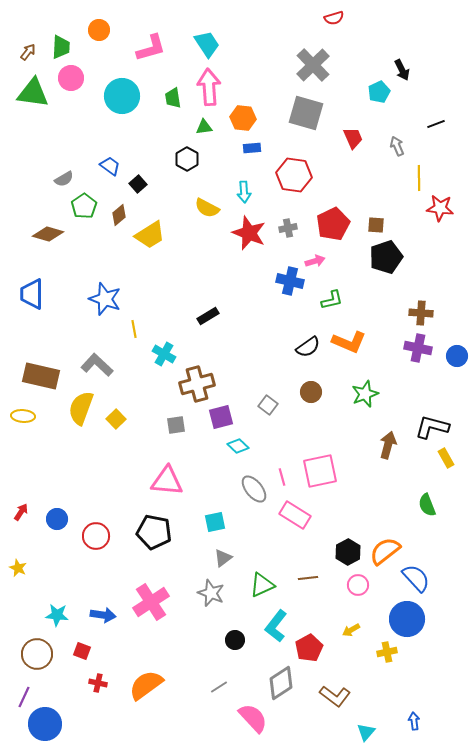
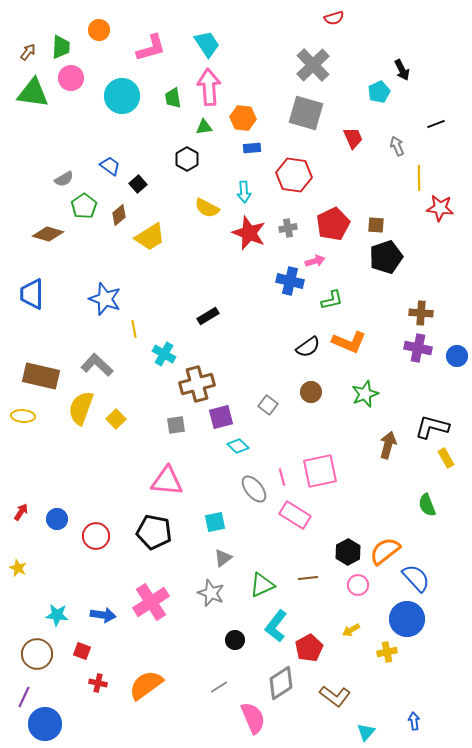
yellow trapezoid at (150, 235): moved 2 px down
pink semicircle at (253, 718): rotated 20 degrees clockwise
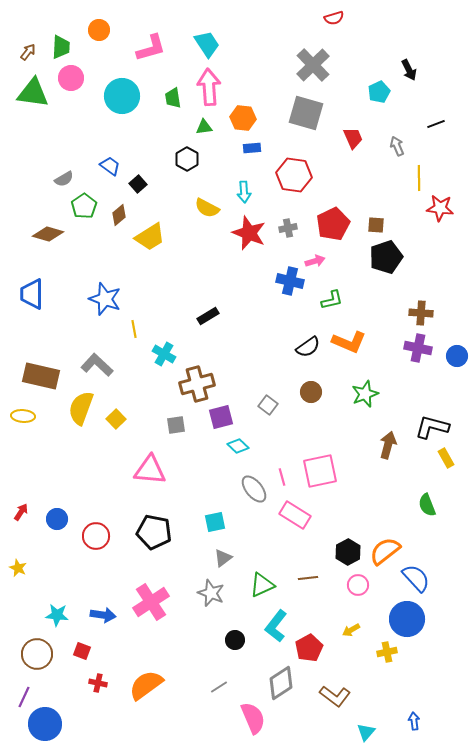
black arrow at (402, 70): moved 7 px right
pink triangle at (167, 481): moved 17 px left, 11 px up
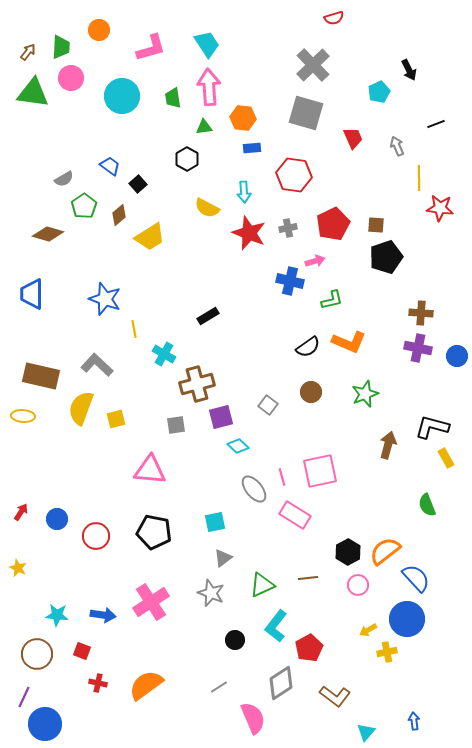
yellow square at (116, 419): rotated 30 degrees clockwise
yellow arrow at (351, 630): moved 17 px right
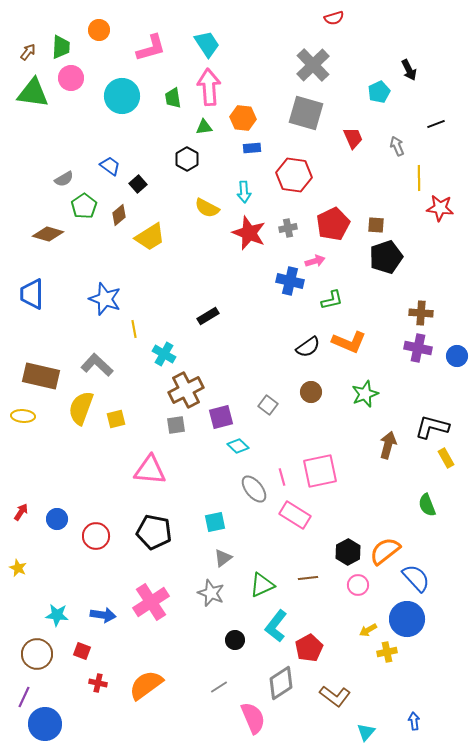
brown cross at (197, 384): moved 11 px left, 6 px down; rotated 12 degrees counterclockwise
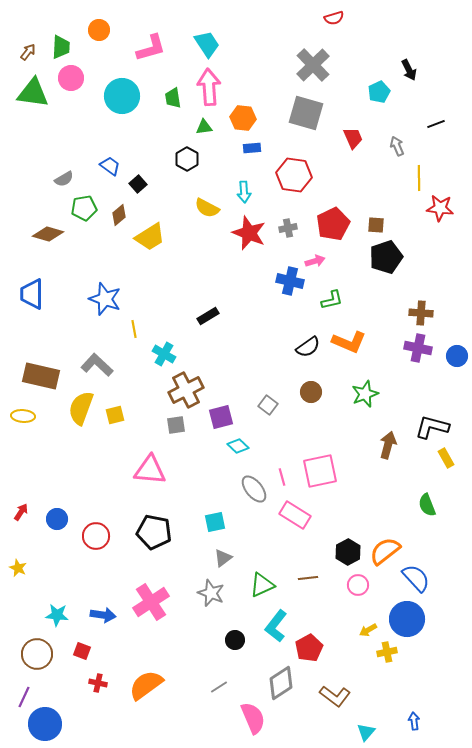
green pentagon at (84, 206): moved 2 px down; rotated 25 degrees clockwise
yellow square at (116, 419): moved 1 px left, 4 px up
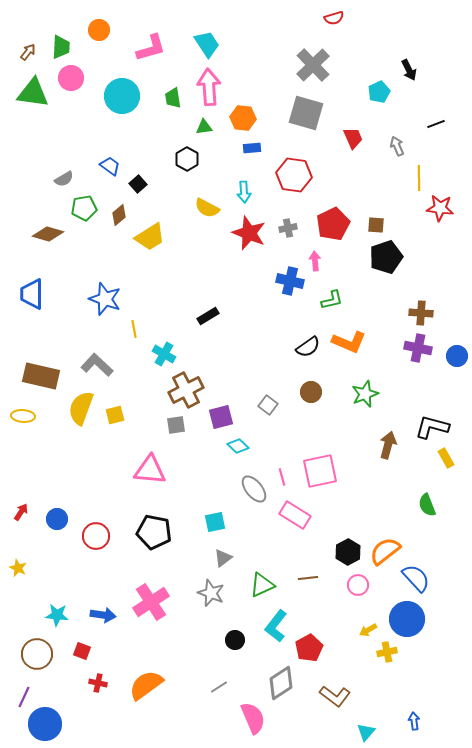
pink arrow at (315, 261): rotated 78 degrees counterclockwise
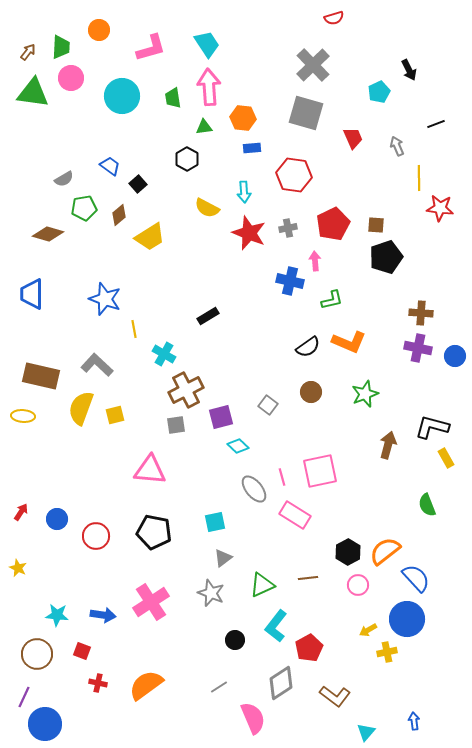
blue circle at (457, 356): moved 2 px left
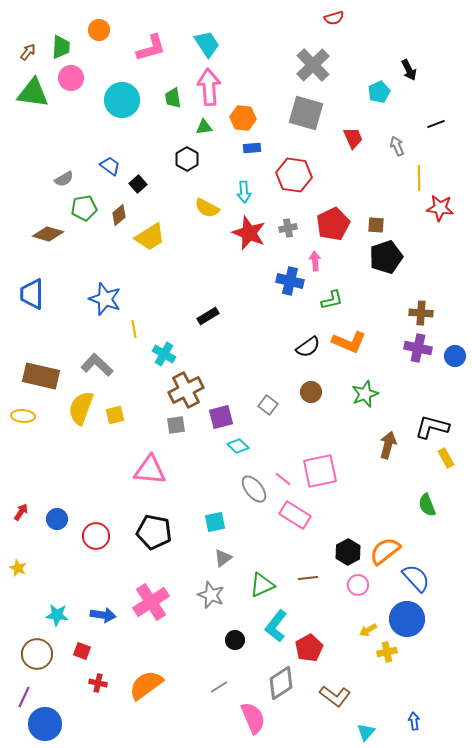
cyan circle at (122, 96): moved 4 px down
pink line at (282, 477): moved 1 px right, 2 px down; rotated 36 degrees counterclockwise
gray star at (211, 593): moved 2 px down
